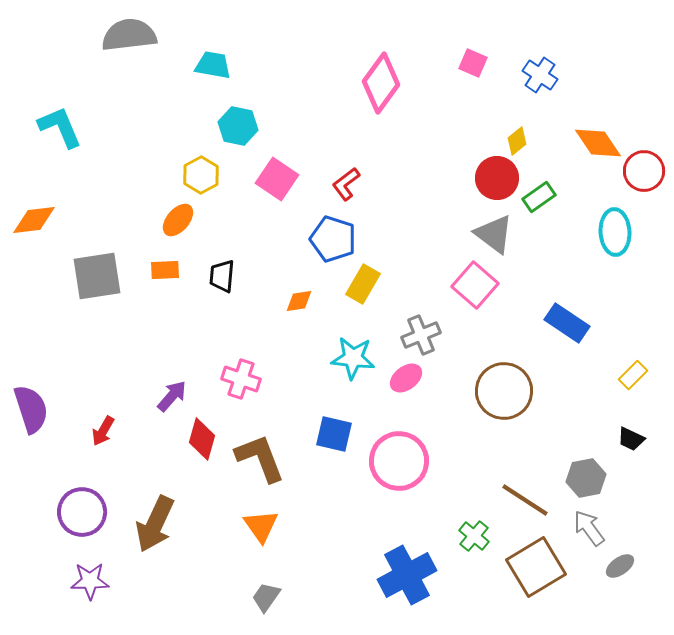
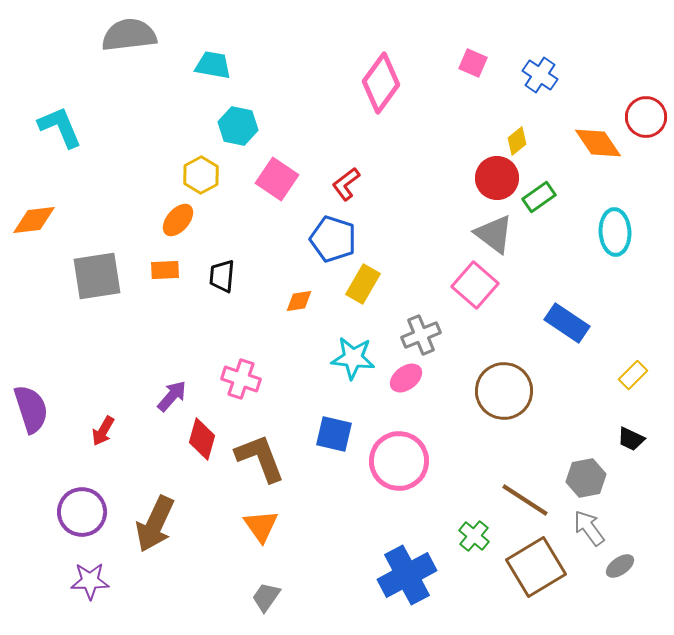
red circle at (644, 171): moved 2 px right, 54 px up
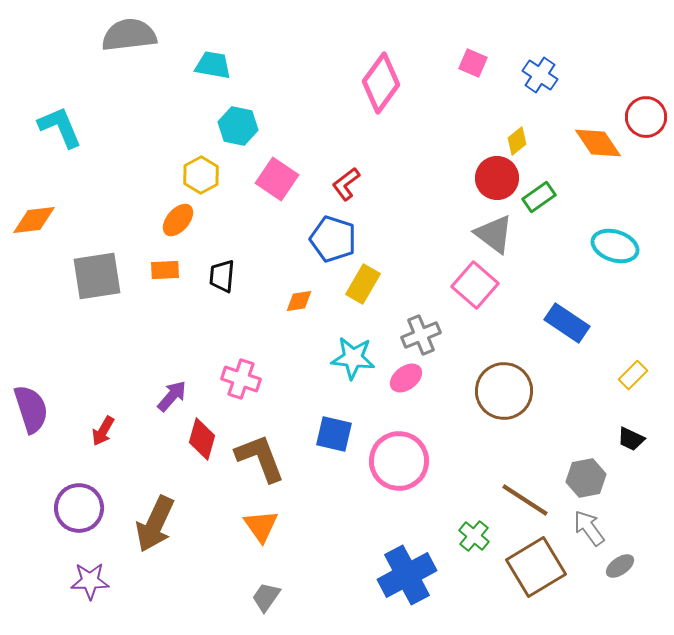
cyan ellipse at (615, 232): moved 14 px down; rotated 69 degrees counterclockwise
purple circle at (82, 512): moved 3 px left, 4 px up
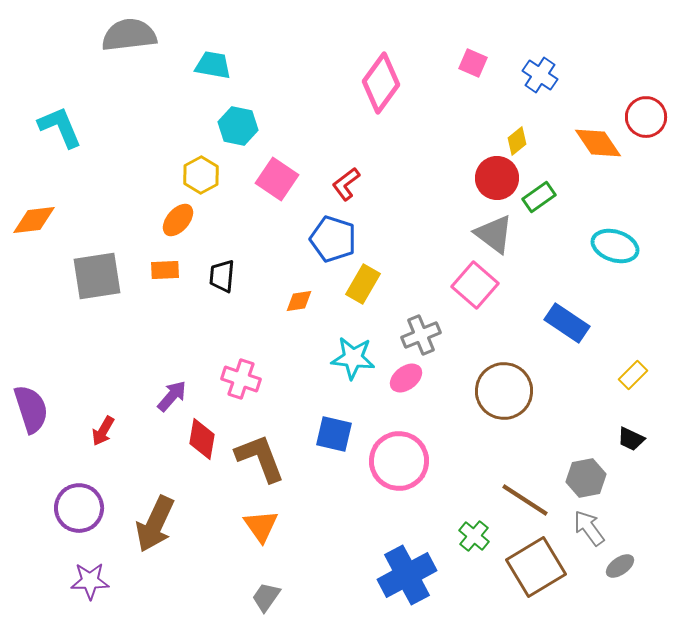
red diamond at (202, 439): rotated 6 degrees counterclockwise
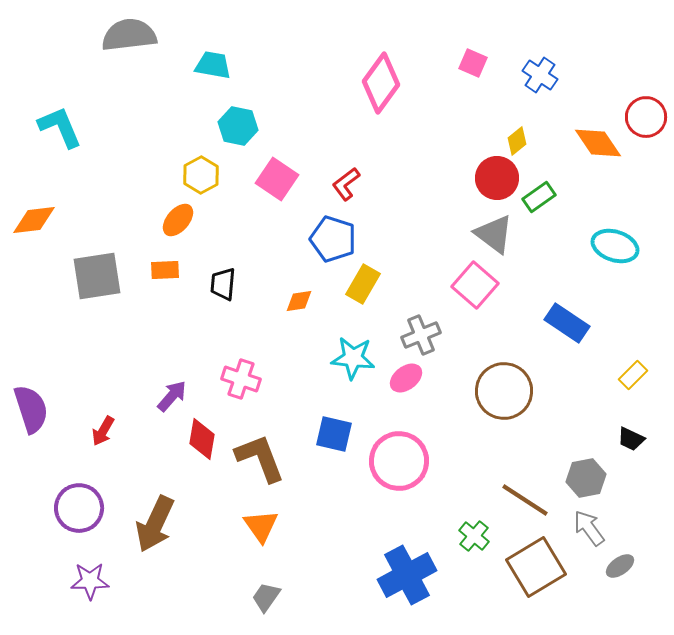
black trapezoid at (222, 276): moved 1 px right, 8 px down
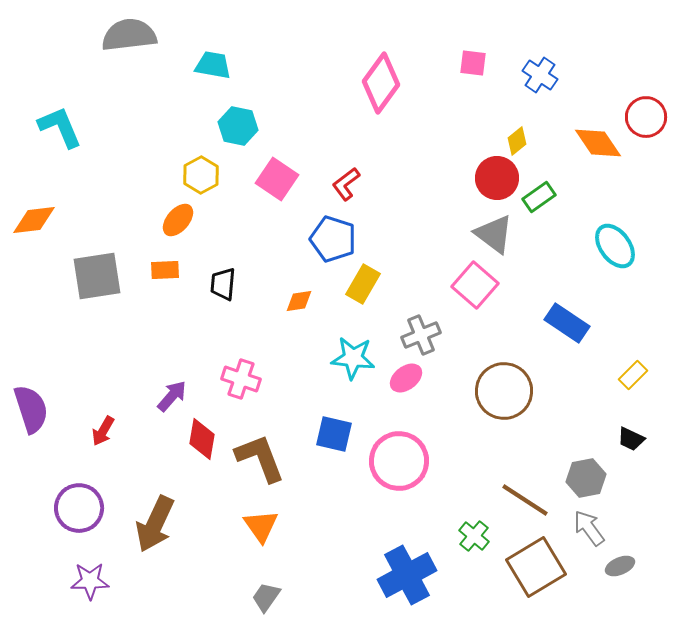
pink square at (473, 63): rotated 16 degrees counterclockwise
cyan ellipse at (615, 246): rotated 36 degrees clockwise
gray ellipse at (620, 566): rotated 12 degrees clockwise
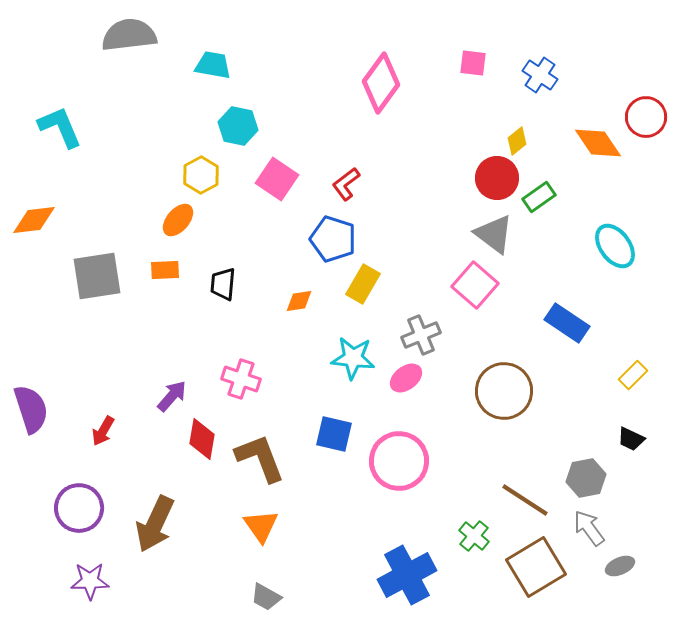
gray trapezoid at (266, 597): rotated 96 degrees counterclockwise
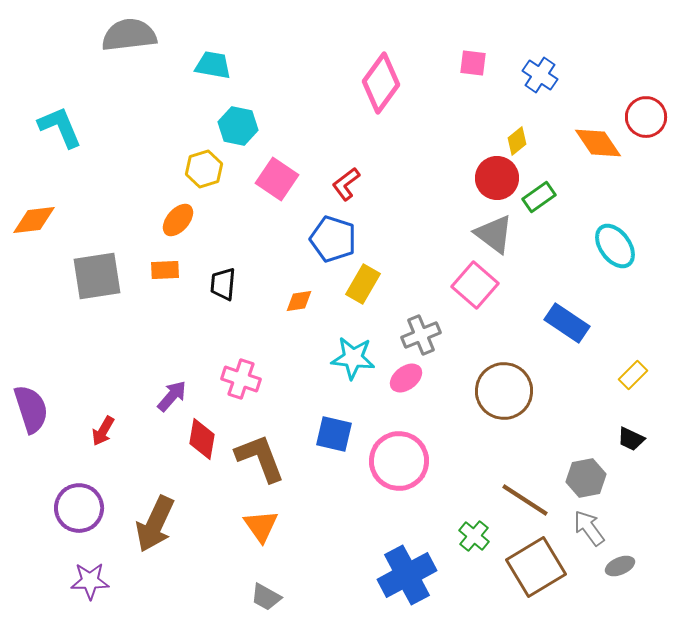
yellow hexagon at (201, 175): moved 3 px right, 6 px up; rotated 12 degrees clockwise
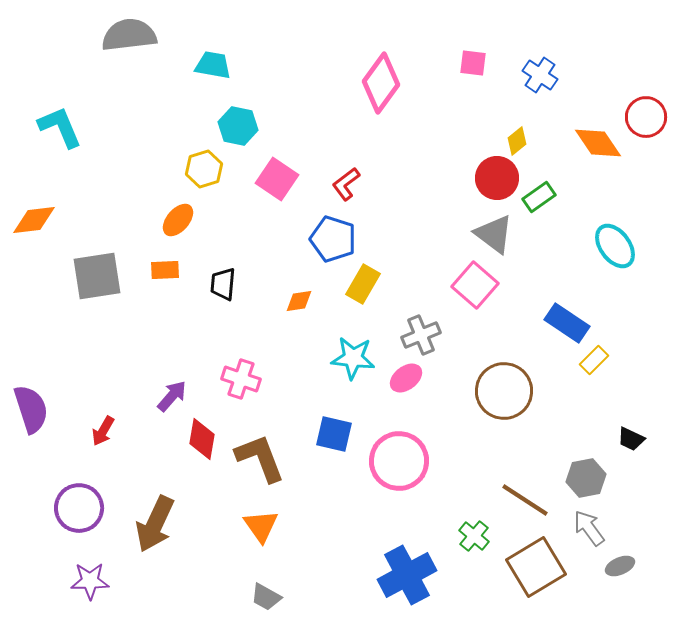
yellow rectangle at (633, 375): moved 39 px left, 15 px up
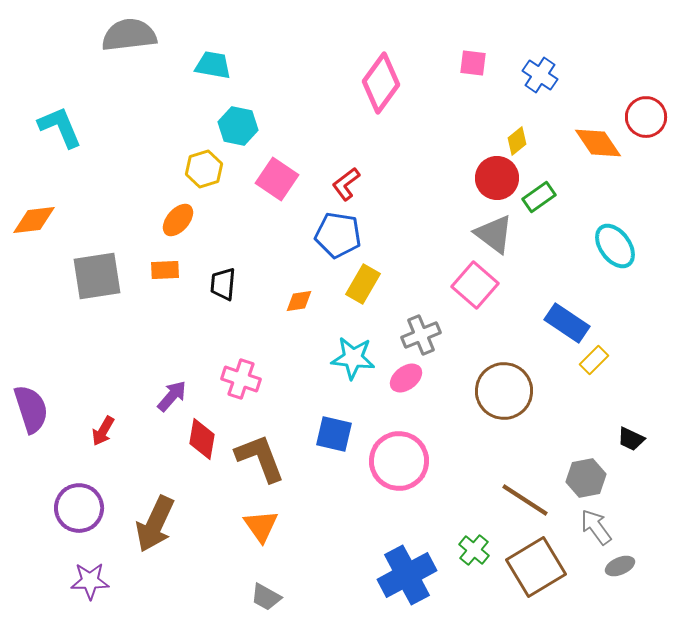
blue pentagon at (333, 239): moved 5 px right, 4 px up; rotated 9 degrees counterclockwise
gray arrow at (589, 528): moved 7 px right, 1 px up
green cross at (474, 536): moved 14 px down
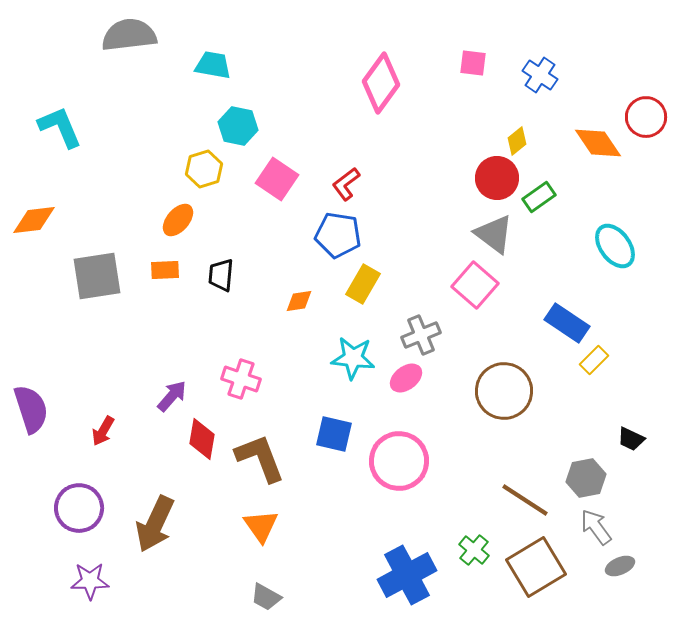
black trapezoid at (223, 284): moved 2 px left, 9 px up
